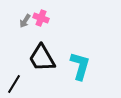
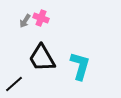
black line: rotated 18 degrees clockwise
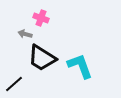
gray arrow: moved 13 px down; rotated 72 degrees clockwise
black trapezoid: rotated 28 degrees counterclockwise
cyan L-shape: rotated 36 degrees counterclockwise
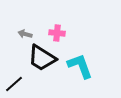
pink cross: moved 16 px right, 15 px down; rotated 14 degrees counterclockwise
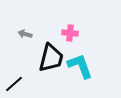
pink cross: moved 13 px right
black trapezoid: moved 9 px right; rotated 108 degrees counterclockwise
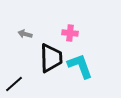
black trapezoid: rotated 16 degrees counterclockwise
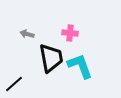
gray arrow: moved 2 px right
black trapezoid: rotated 8 degrees counterclockwise
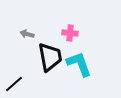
black trapezoid: moved 1 px left, 1 px up
cyan L-shape: moved 1 px left, 2 px up
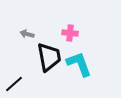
black trapezoid: moved 1 px left
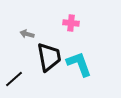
pink cross: moved 1 px right, 10 px up
black line: moved 5 px up
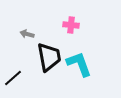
pink cross: moved 2 px down
black line: moved 1 px left, 1 px up
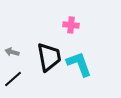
gray arrow: moved 15 px left, 18 px down
black line: moved 1 px down
